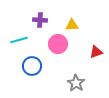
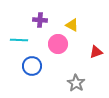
yellow triangle: rotated 32 degrees clockwise
cyan line: rotated 18 degrees clockwise
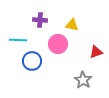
yellow triangle: rotated 16 degrees counterclockwise
cyan line: moved 1 px left
blue circle: moved 5 px up
gray star: moved 7 px right, 3 px up
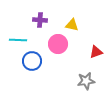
gray star: moved 3 px right, 1 px down; rotated 30 degrees clockwise
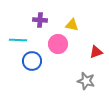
gray star: rotated 24 degrees clockwise
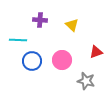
yellow triangle: rotated 32 degrees clockwise
pink circle: moved 4 px right, 16 px down
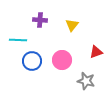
yellow triangle: rotated 24 degrees clockwise
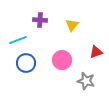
cyan line: rotated 24 degrees counterclockwise
blue circle: moved 6 px left, 2 px down
